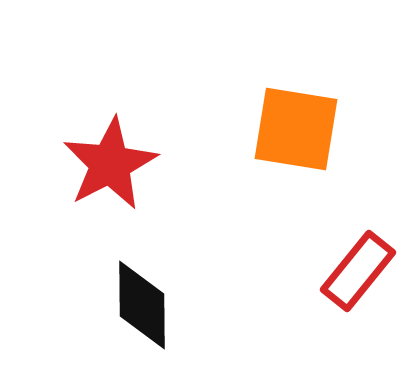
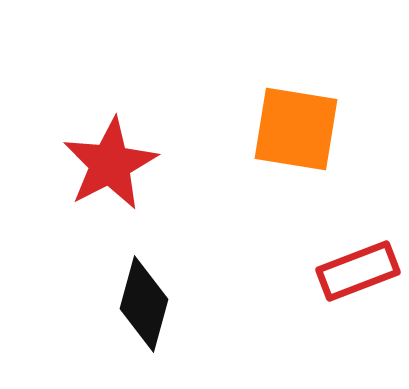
red rectangle: rotated 30 degrees clockwise
black diamond: moved 2 px right, 1 px up; rotated 16 degrees clockwise
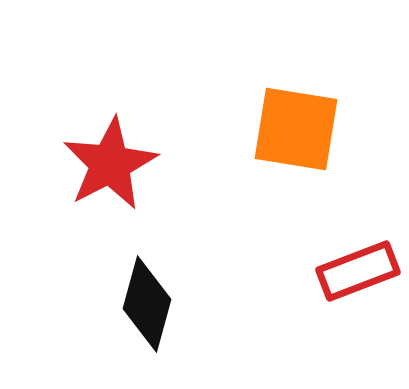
black diamond: moved 3 px right
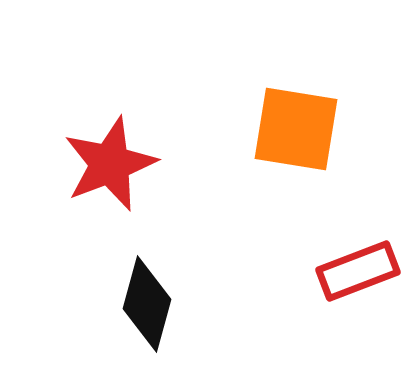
red star: rotated 6 degrees clockwise
